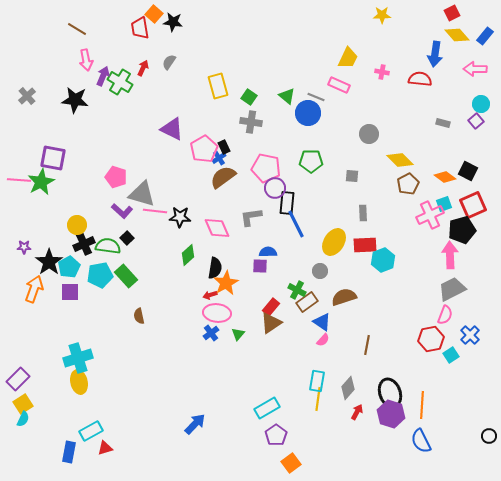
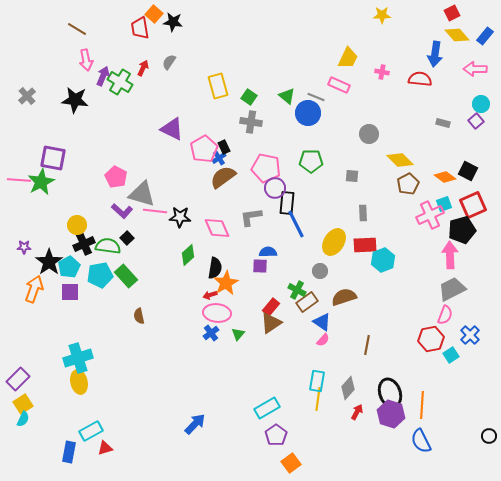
pink pentagon at (116, 177): rotated 10 degrees clockwise
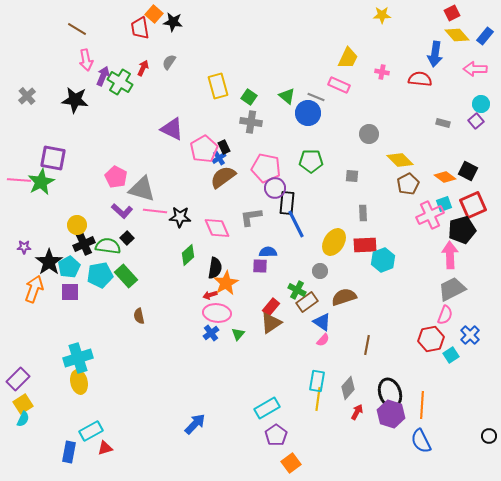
gray triangle at (142, 194): moved 5 px up
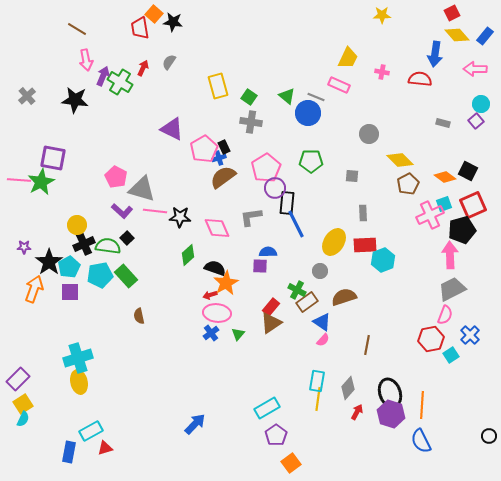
blue cross at (219, 158): rotated 16 degrees clockwise
pink pentagon at (266, 168): rotated 28 degrees clockwise
black semicircle at (215, 268): rotated 80 degrees counterclockwise
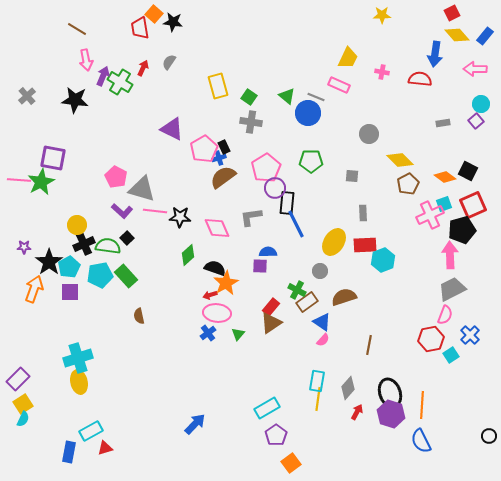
gray rectangle at (443, 123): rotated 24 degrees counterclockwise
blue cross at (211, 333): moved 3 px left
brown line at (367, 345): moved 2 px right
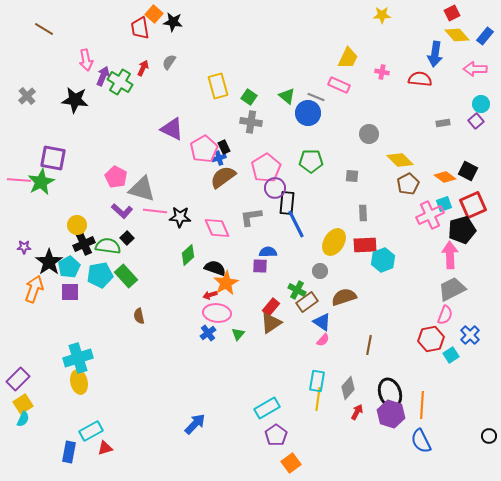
brown line at (77, 29): moved 33 px left
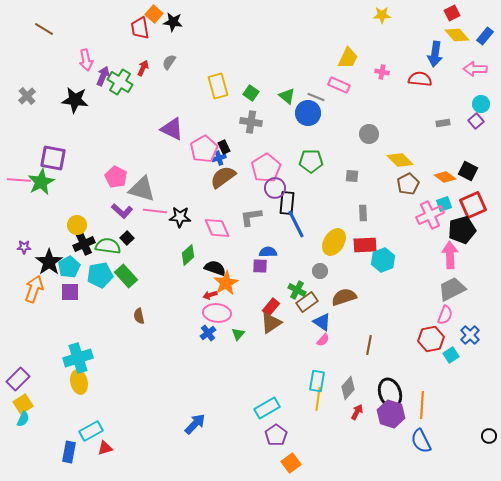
green square at (249, 97): moved 2 px right, 4 px up
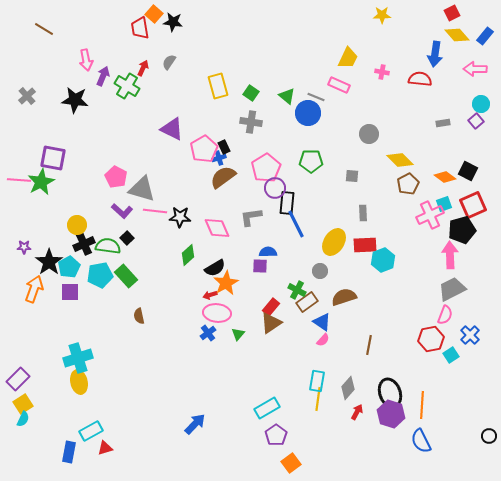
green cross at (120, 82): moved 7 px right, 4 px down
black semicircle at (215, 268): rotated 130 degrees clockwise
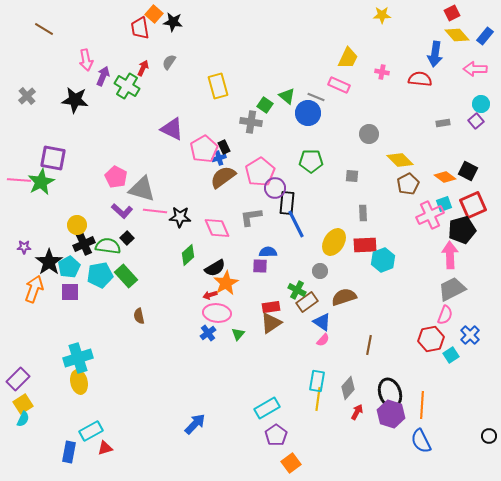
green square at (251, 93): moved 14 px right, 12 px down
pink pentagon at (266, 168): moved 6 px left, 4 px down
red rectangle at (271, 307): rotated 42 degrees clockwise
